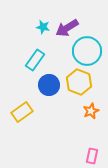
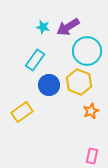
purple arrow: moved 1 px right, 1 px up
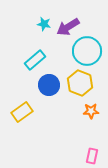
cyan star: moved 1 px right, 3 px up
cyan rectangle: rotated 15 degrees clockwise
yellow hexagon: moved 1 px right, 1 px down
orange star: rotated 21 degrees clockwise
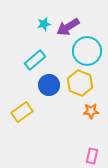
cyan star: rotated 24 degrees counterclockwise
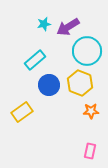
pink rectangle: moved 2 px left, 5 px up
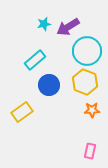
yellow hexagon: moved 5 px right, 1 px up
orange star: moved 1 px right, 1 px up
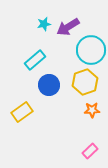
cyan circle: moved 4 px right, 1 px up
yellow hexagon: rotated 20 degrees clockwise
pink rectangle: rotated 35 degrees clockwise
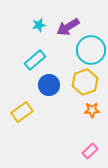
cyan star: moved 5 px left, 1 px down
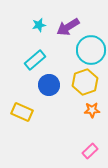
yellow rectangle: rotated 60 degrees clockwise
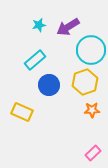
pink rectangle: moved 3 px right, 2 px down
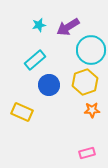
pink rectangle: moved 6 px left; rotated 28 degrees clockwise
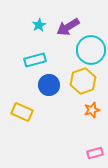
cyan star: rotated 16 degrees counterclockwise
cyan rectangle: rotated 25 degrees clockwise
yellow hexagon: moved 2 px left, 1 px up
orange star: rotated 14 degrees counterclockwise
pink rectangle: moved 8 px right
